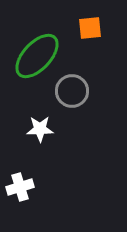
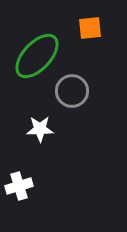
white cross: moved 1 px left, 1 px up
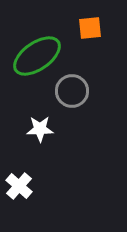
green ellipse: rotated 12 degrees clockwise
white cross: rotated 32 degrees counterclockwise
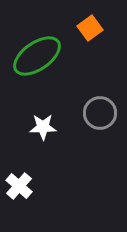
orange square: rotated 30 degrees counterclockwise
gray circle: moved 28 px right, 22 px down
white star: moved 3 px right, 2 px up
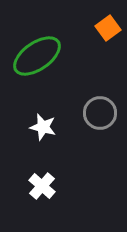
orange square: moved 18 px right
white star: rotated 16 degrees clockwise
white cross: moved 23 px right
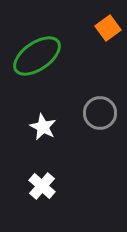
white star: rotated 12 degrees clockwise
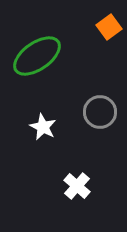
orange square: moved 1 px right, 1 px up
gray circle: moved 1 px up
white cross: moved 35 px right
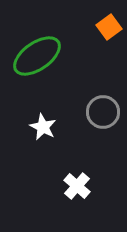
gray circle: moved 3 px right
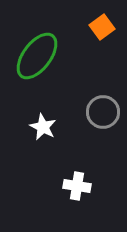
orange square: moved 7 px left
green ellipse: rotated 18 degrees counterclockwise
white cross: rotated 32 degrees counterclockwise
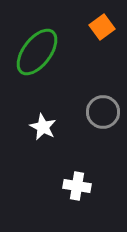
green ellipse: moved 4 px up
